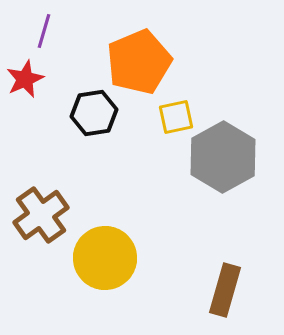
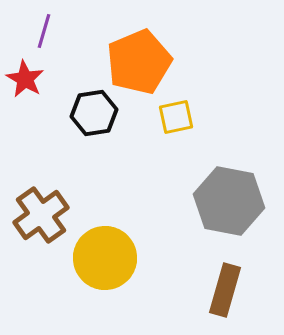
red star: rotated 18 degrees counterclockwise
gray hexagon: moved 6 px right, 44 px down; rotated 20 degrees counterclockwise
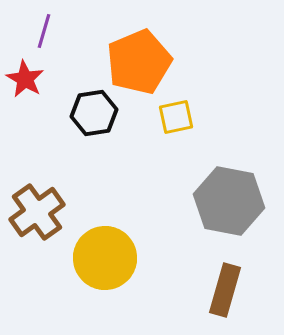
brown cross: moved 4 px left, 3 px up
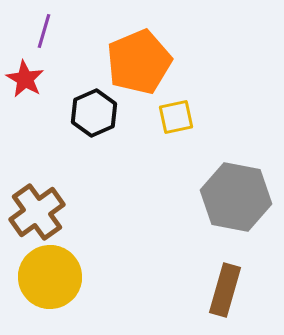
black hexagon: rotated 15 degrees counterclockwise
gray hexagon: moved 7 px right, 4 px up
yellow circle: moved 55 px left, 19 px down
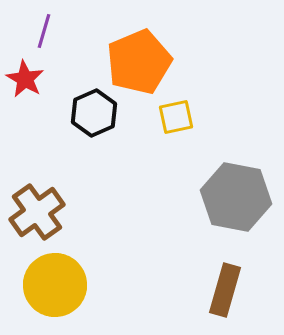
yellow circle: moved 5 px right, 8 px down
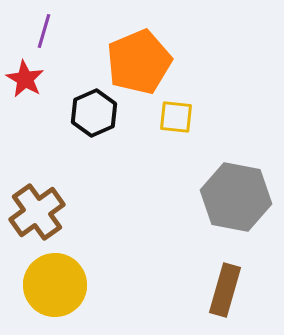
yellow square: rotated 18 degrees clockwise
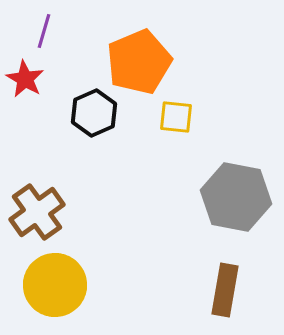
brown rectangle: rotated 6 degrees counterclockwise
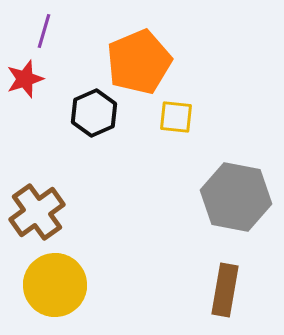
red star: rotated 24 degrees clockwise
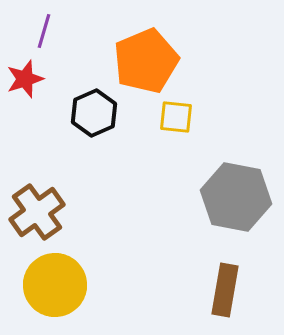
orange pentagon: moved 7 px right, 1 px up
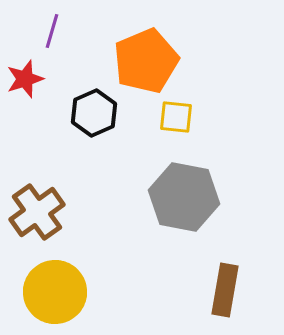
purple line: moved 8 px right
gray hexagon: moved 52 px left
yellow circle: moved 7 px down
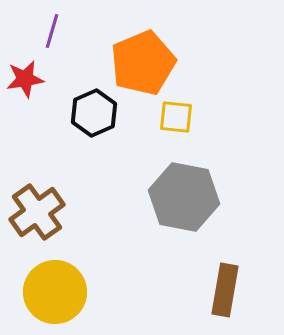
orange pentagon: moved 3 px left, 2 px down
red star: rotated 9 degrees clockwise
